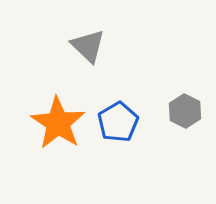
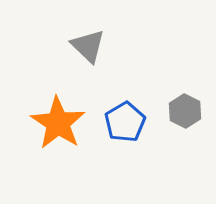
blue pentagon: moved 7 px right
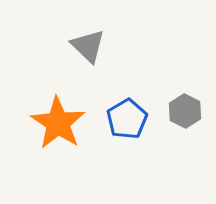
blue pentagon: moved 2 px right, 3 px up
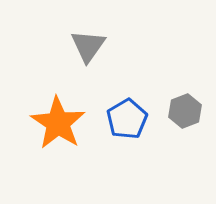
gray triangle: rotated 21 degrees clockwise
gray hexagon: rotated 12 degrees clockwise
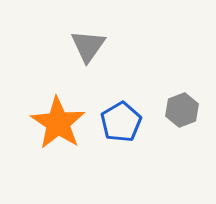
gray hexagon: moved 3 px left, 1 px up
blue pentagon: moved 6 px left, 3 px down
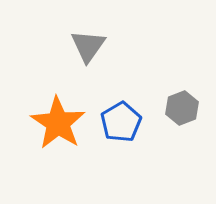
gray hexagon: moved 2 px up
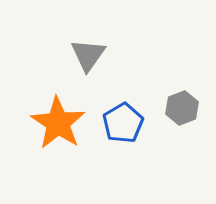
gray triangle: moved 9 px down
blue pentagon: moved 2 px right, 1 px down
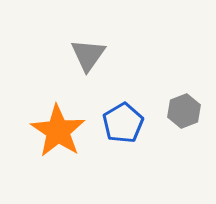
gray hexagon: moved 2 px right, 3 px down
orange star: moved 8 px down
